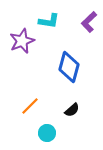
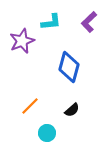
cyan L-shape: moved 2 px right, 1 px down; rotated 15 degrees counterclockwise
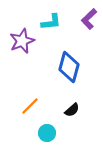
purple L-shape: moved 3 px up
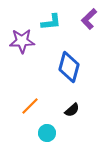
purple star: rotated 20 degrees clockwise
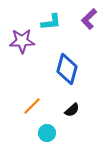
blue diamond: moved 2 px left, 2 px down
orange line: moved 2 px right
